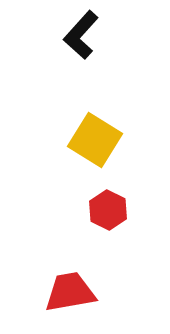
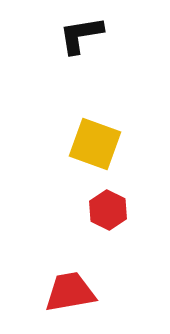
black L-shape: rotated 39 degrees clockwise
yellow square: moved 4 px down; rotated 12 degrees counterclockwise
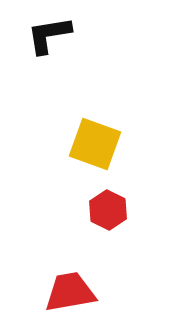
black L-shape: moved 32 px left
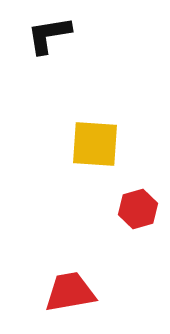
yellow square: rotated 16 degrees counterclockwise
red hexagon: moved 30 px right, 1 px up; rotated 18 degrees clockwise
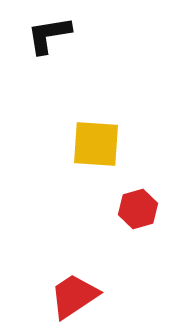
yellow square: moved 1 px right
red trapezoid: moved 4 px right, 4 px down; rotated 24 degrees counterclockwise
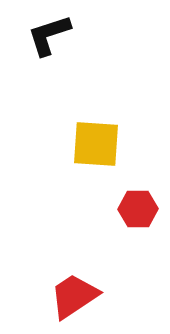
black L-shape: rotated 9 degrees counterclockwise
red hexagon: rotated 15 degrees clockwise
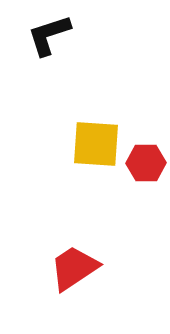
red hexagon: moved 8 px right, 46 px up
red trapezoid: moved 28 px up
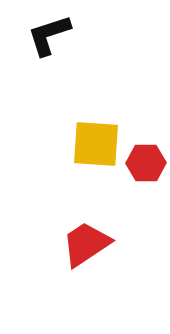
red trapezoid: moved 12 px right, 24 px up
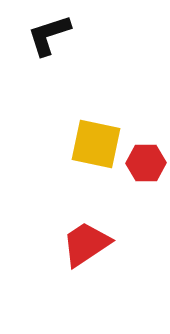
yellow square: rotated 8 degrees clockwise
